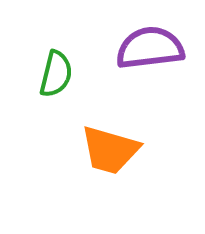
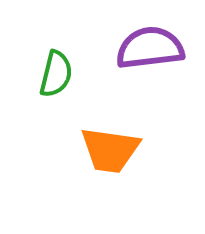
orange trapezoid: rotated 8 degrees counterclockwise
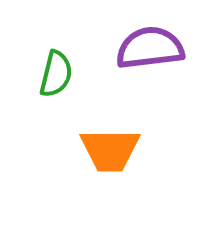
orange trapezoid: rotated 8 degrees counterclockwise
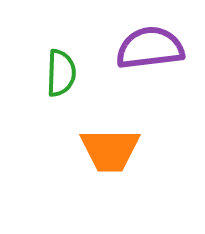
green semicircle: moved 5 px right, 1 px up; rotated 12 degrees counterclockwise
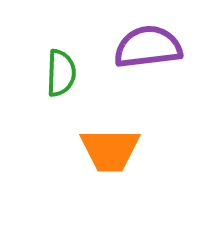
purple semicircle: moved 2 px left, 1 px up
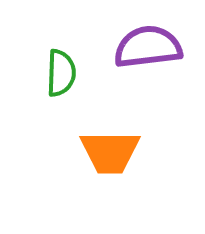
orange trapezoid: moved 2 px down
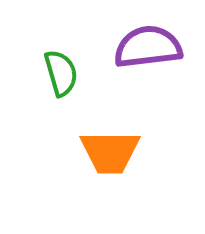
green semicircle: rotated 18 degrees counterclockwise
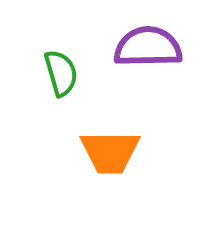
purple semicircle: rotated 6 degrees clockwise
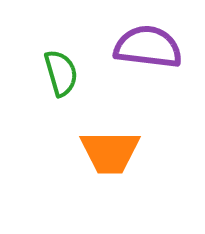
purple semicircle: rotated 8 degrees clockwise
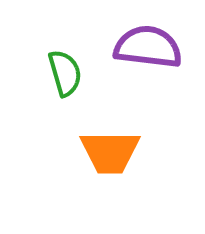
green semicircle: moved 4 px right
